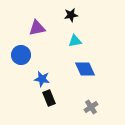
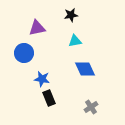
blue circle: moved 3 px right, 2 px up
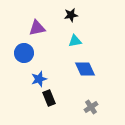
blue star: moved 3 px left; rotated 28 degrees counterclockwise
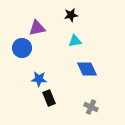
blue circle: moved 2 px left, 5 px up
blue diamond: moved 2 px right
blue star: rotated 21 degrees clockwise
gray cross: rotated 32 degrees counterclockwise
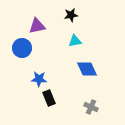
purple triangle: moved 2 px up
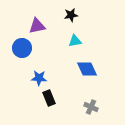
blue star: moved 1 px up
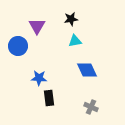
black star: moved 4 px down
purple triangle: rotated 48 degrees counterclockwise
blue circle: moved 4 px left, 2 px up
blue diamond: moved 1 px down
black rectangle: rotated 14 degrees clockwise
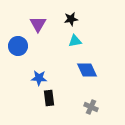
purple triangle: moved 1 px right, 2 px up
